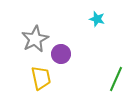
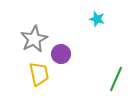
gray star: moved 1 px left
yellow trapezoid: moved 2 px left, 4 px up
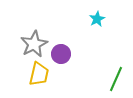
cyan star: rotated 28 degrees clockwise
gray star: moved 5 px down
yellow trapezoid: rotated 25 degrees clockwise
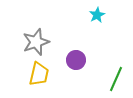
cyan star: moved 4 px up
gray star: moved 2 px right, 2 px up; rotated 8 degrees clockwise
purple circle: moved 15 px right, 6 px down
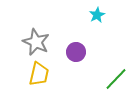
gray star: rotated 28 degrees counterclockwise
purple circle: moved 8 px up
green line: rotated 20 degrees clockwise
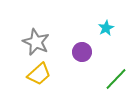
cyan star: moved 9 px right, 13 px down
purple circle: moved 6 px right
yellow trapezoid: rotated 35 degrees clockwise
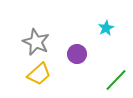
purple circle: moved 5 px left, 2 px down
green line: moved 1 px down
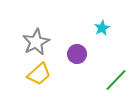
cyan star: moved 4 px left
gray star: rotated 20 degrees clockwise
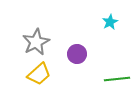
cyan star: moved 8 px right, 6 px up
green line: moved 1 px right, 1 px up; rotated 40 degrees clockwise
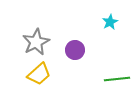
purple circle: moved 2 px left, 4 px up
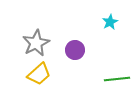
gray star: moved 1 px down
